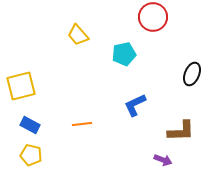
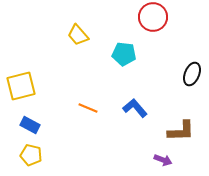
cyan pentagon: rotated 20 degrees clockwise
blue L-shape: moved 3 px down; rotated 75 degrees clockwise
orange line: moved 6 px right, 16 px up; rotated 30 degrees clockwise
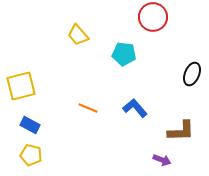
purple arrow: moved 1 px left
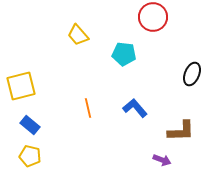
orange line: rotated 54 degrees clockwise
blue rectangle: rotated 12 degrees clockwise
yellow pentagon: moved 1 px left, 1 px down
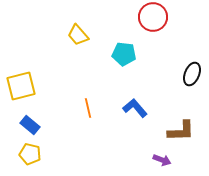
yellow pentagon: moved 2 px up
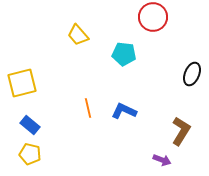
yellow square: moved 1 px right, 3 px up
blue L-shape: moved 11 px left, 3 px down; rotated 25 degrees counterclockwise
brown L-shape: rotated 56 degrees counterclockwise
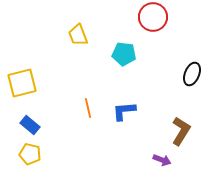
yellow trapezoid: rotated 20 degrees clockwise
blue L-shape: rotated 30 degrees counterclockwise
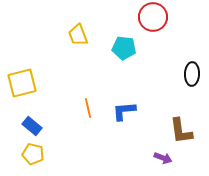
cyan pentagon: moved 6 px up
black ellipse: rotated 20 degrees counterclockwise
blue rectangle: moved 2 px right, 1 px down
brown L-shape: rotated 140 degrees clockwise
yellow pentagon: moved 3 px right
purple arrow: moved 1 px right, 2 px up
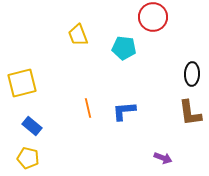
brown L-shape: moved 9 px right, 18 px up
yellow pentagon: moved 5 px left, 4 px down
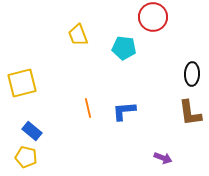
blue rectangle: moved 5 px down
yellow pentagon: moved 2 px left, 1 px up
